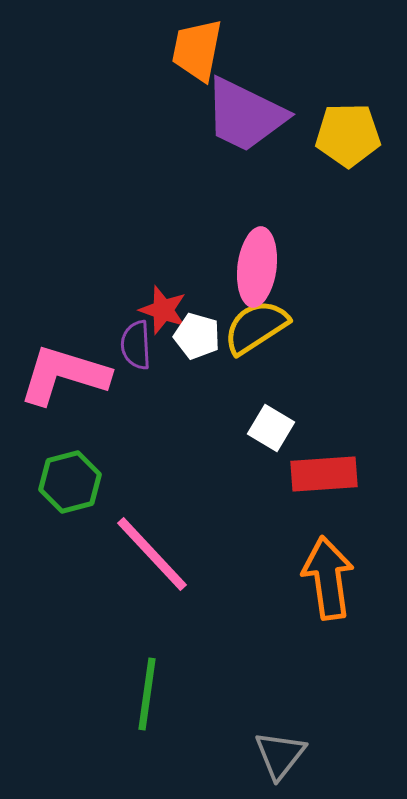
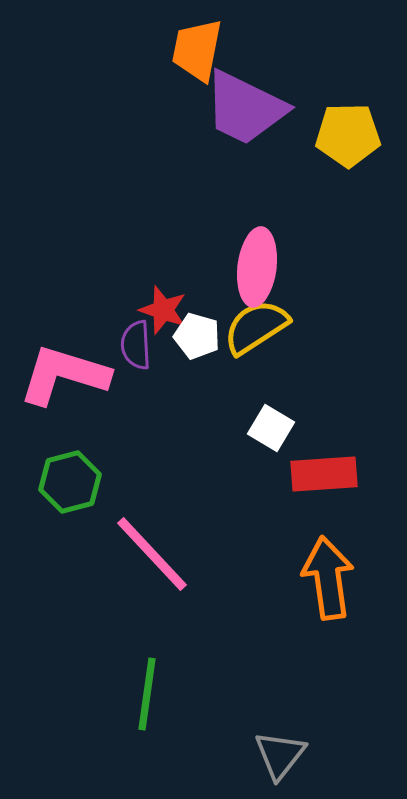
purple trapezoid: moved 7 px up
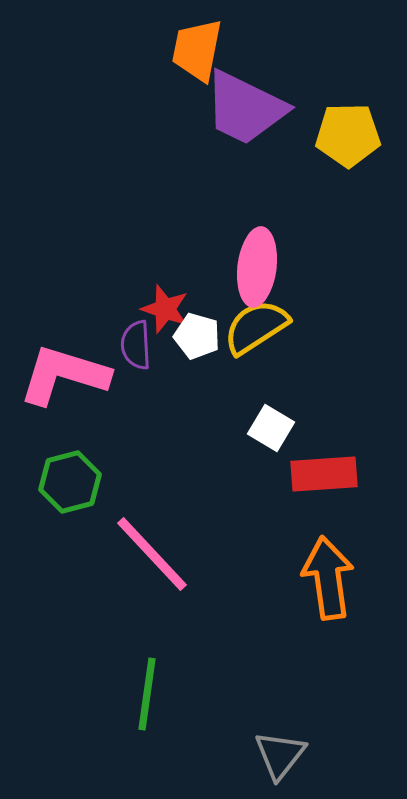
red star: moved 2 px right, 1 px up
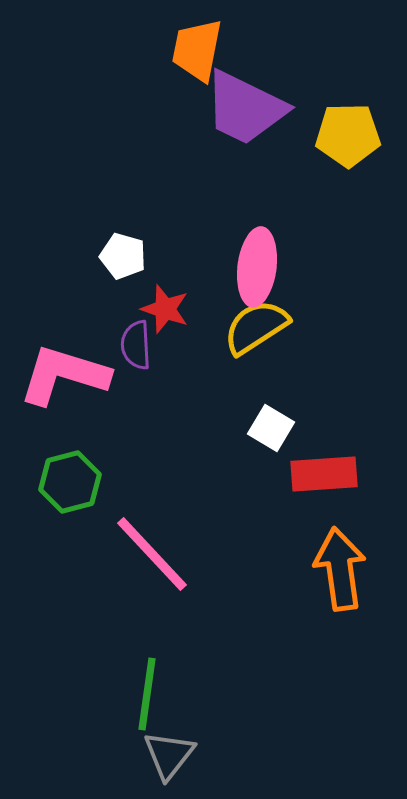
white pentagon: moved 74 px left, 80 px up
orange arrow: moved 12 px right, 9 px up
gray triangle: moved 111 px left
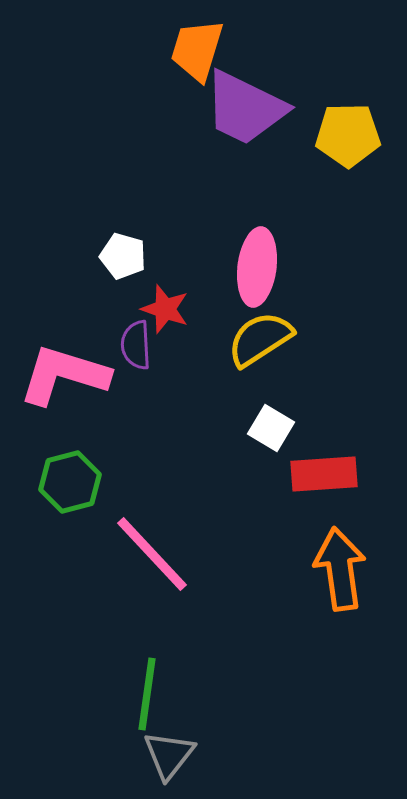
orange trapezoid: rotated 6 degrees clockwise
yellow semicircle: moved 4 px right, 12 px down
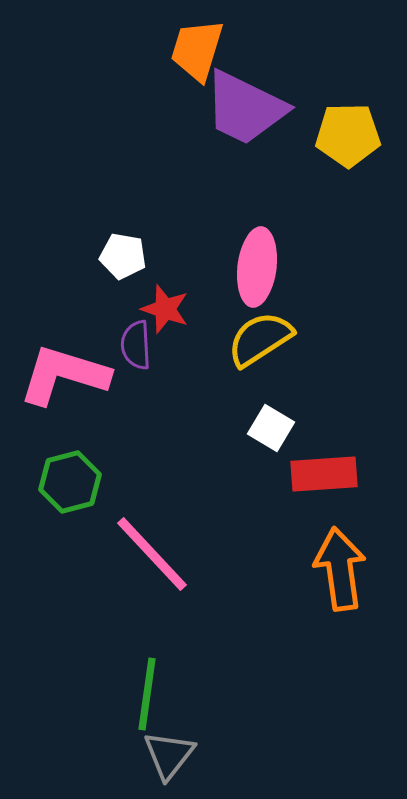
white pentagon: rotated 6 degrees counterclockwise
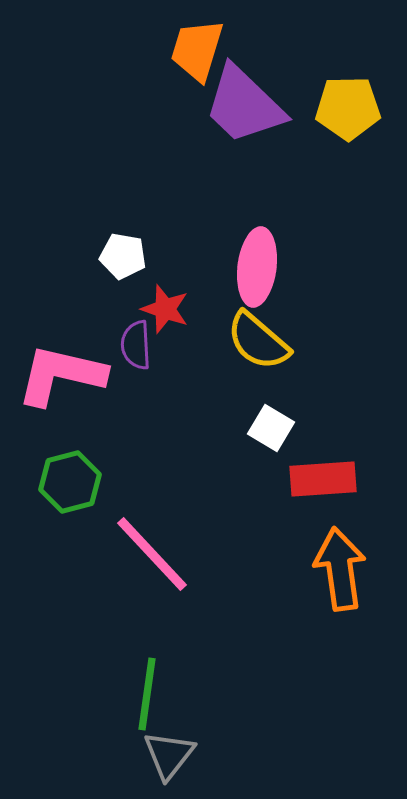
purple trapezoid: moved 1 px left, 3 px up; rotated 18 degrees clockwise
yellow pentagon: moved 27 px up
yellow semicircle: moved 2 px left, 2 px down; rotated 106 degrees counterclockwise
pink L-shape: moved 3 px left; rotated 4 degrees counterclockwise
red rectangle: moved 1 px left, 5 px down
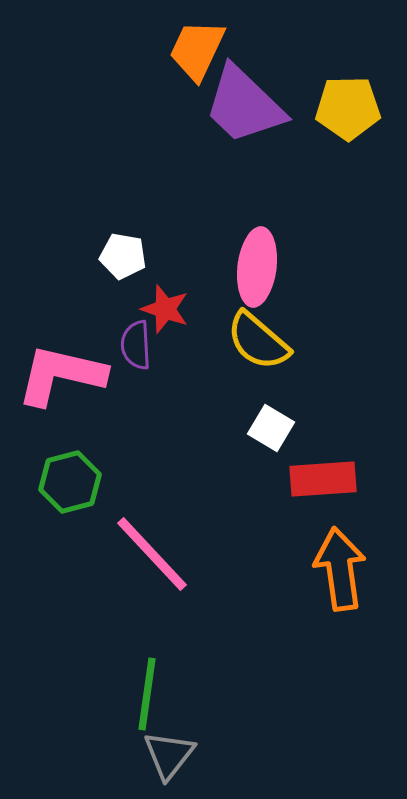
orange trapezoid: rotated 8 degrees clockwise
